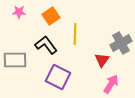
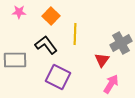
orange square: rotated 12 degrees counterclockwise
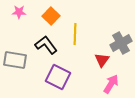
gray rectangle: rotated 10 degrees clockwise
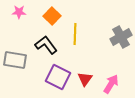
orange square: moved 1 px right
gray cross: moved 6 px up
red triangle: moved 17 px left, 19 px down
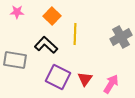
pink star: moved 2 px left
black L-shape: rotated 10 degrees counterclockwise
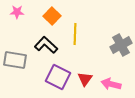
gray cross: moved 8 px down
pink arrow: rotated 108 degrees counterclockwise
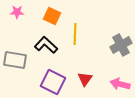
orange square: rotated 18 degrees counterclockwise
purple square: moved 5 px left, 5 px down
pink arrow: moved 9 px right
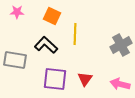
purple square: moved 2 px right, 3 px up; rotated 20 degrees counterclockwise
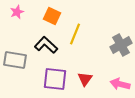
pink star: rotated 24 degrees counterclockwise
yellow line: rotated 20 degrees clockwise
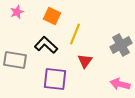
red triangle: moved 18 px up
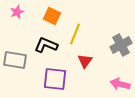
black L-shape: rotated 20 degrees counterclockwise
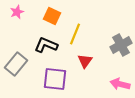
gray rectangle: moved 1 px right, 4 px down; rotated 60 degrees counterclockwise
